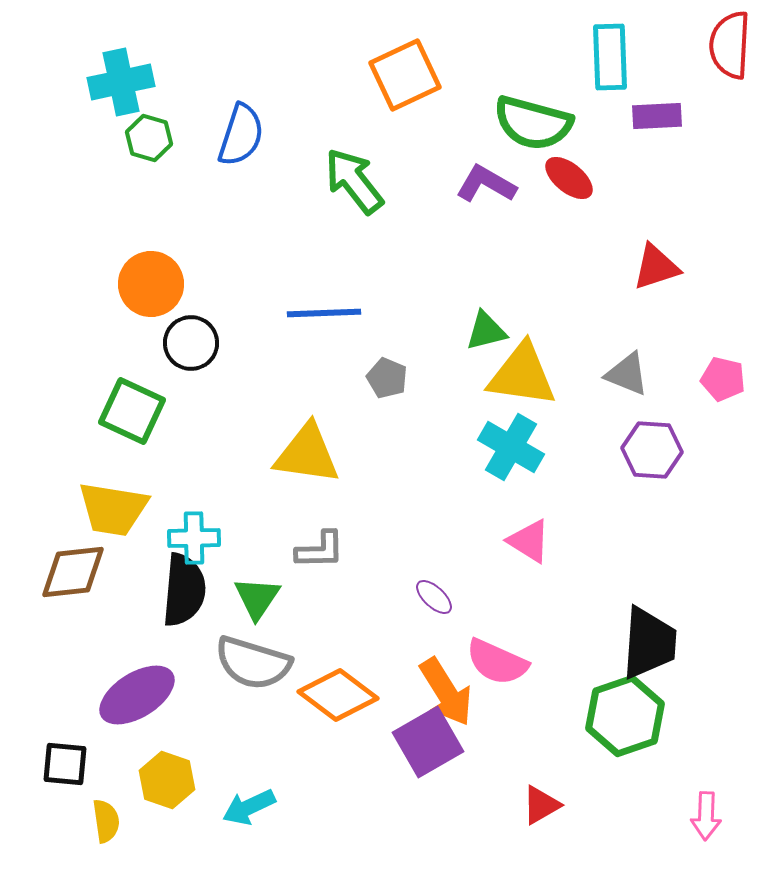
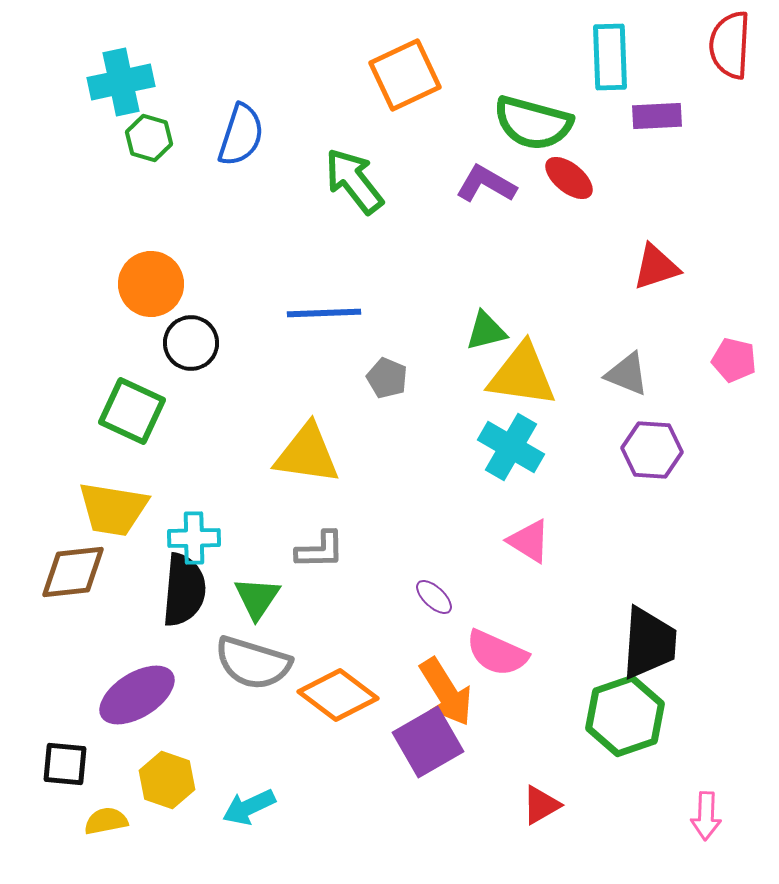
pink pentagon at (723, 379): moved 11 px right, 19 px up
pink semicircle at (497, 662): moved 9 px up
yellow semicircle at (106, 821): rotated 93 degrees counterclockwise
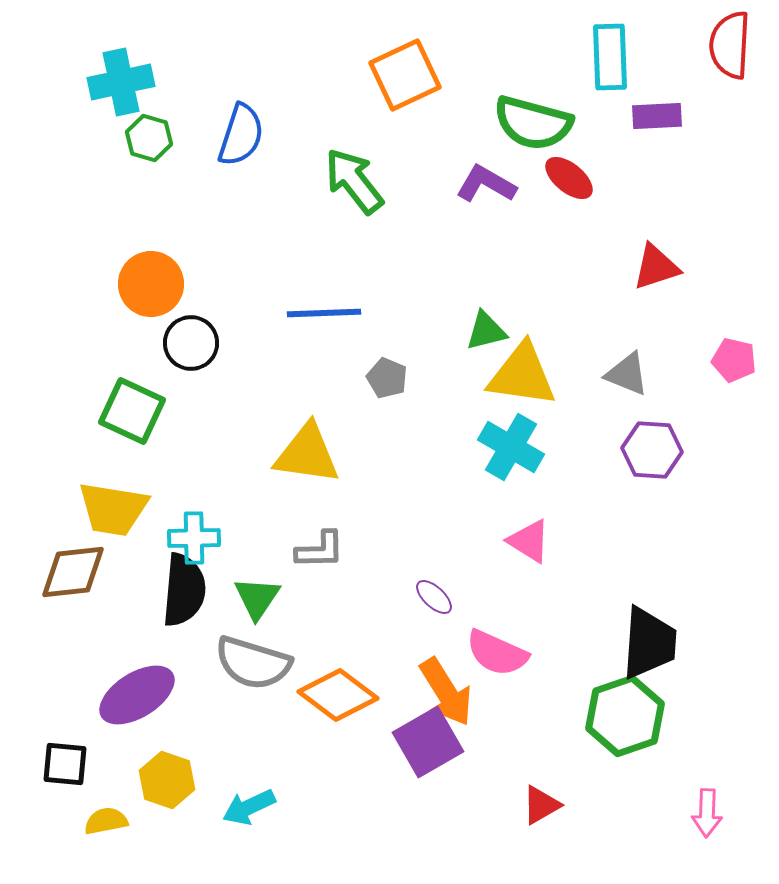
pink arrow at (706, 816): moved 1 px right, 3 px up
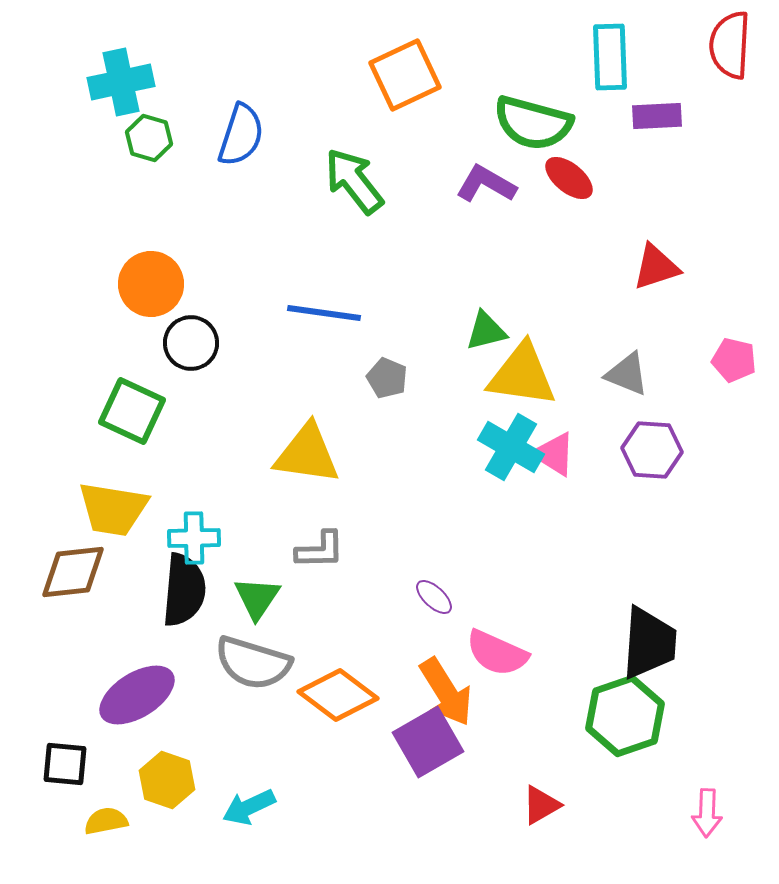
blue line at (324, 313): rotated 10 degrees clockwise
pink triangle at (529, 541): moved 25 px right, 87 px up
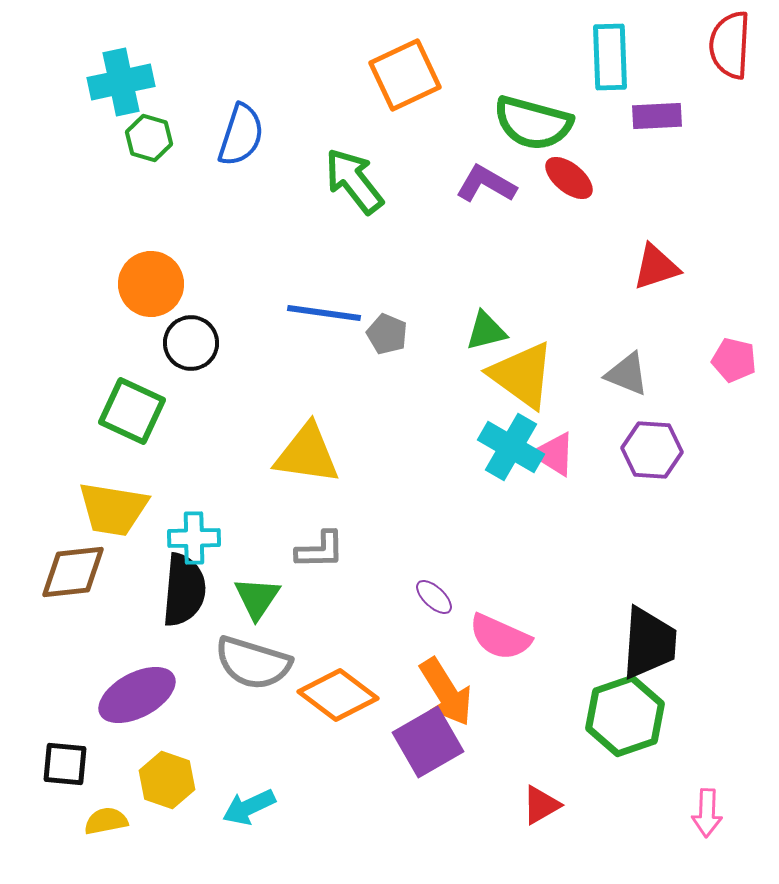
yellow triangle at (522, 375): rotated 28 degrees clockwise
gray pentagon at (387, 378): moved 44 px up
pink semicircle at (497, 653): moved 3 px right, 16 px up
purple ellipse at (137, 695): rotated 4 degrees clockwise
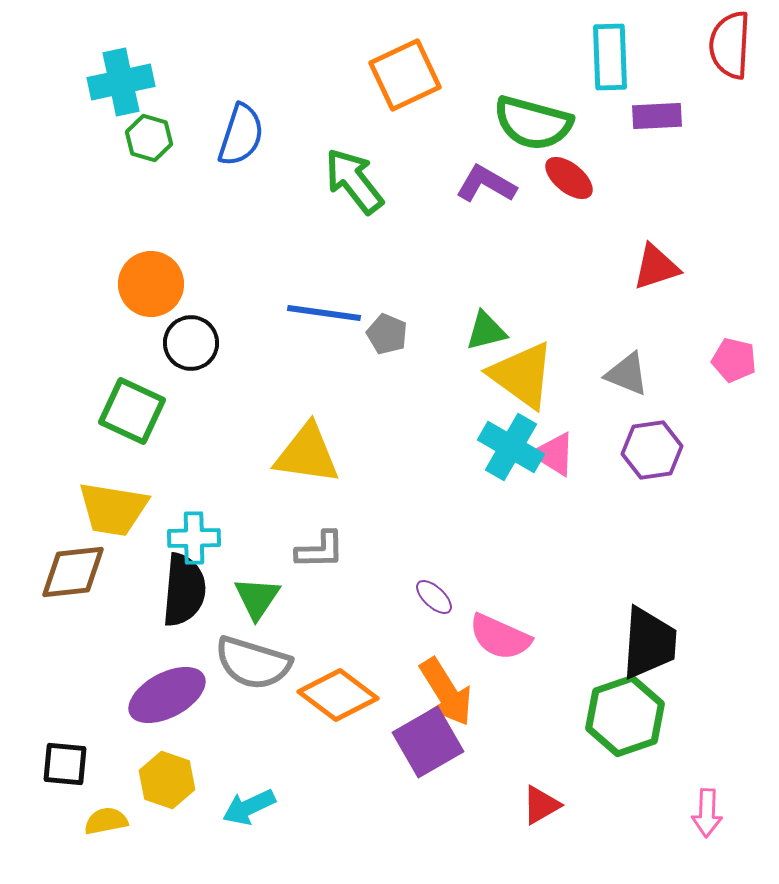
purple hexagon at (652, 450): rotated 12 degrees counterclockwise
purple ellipse at (137, 695): moved 30 px right
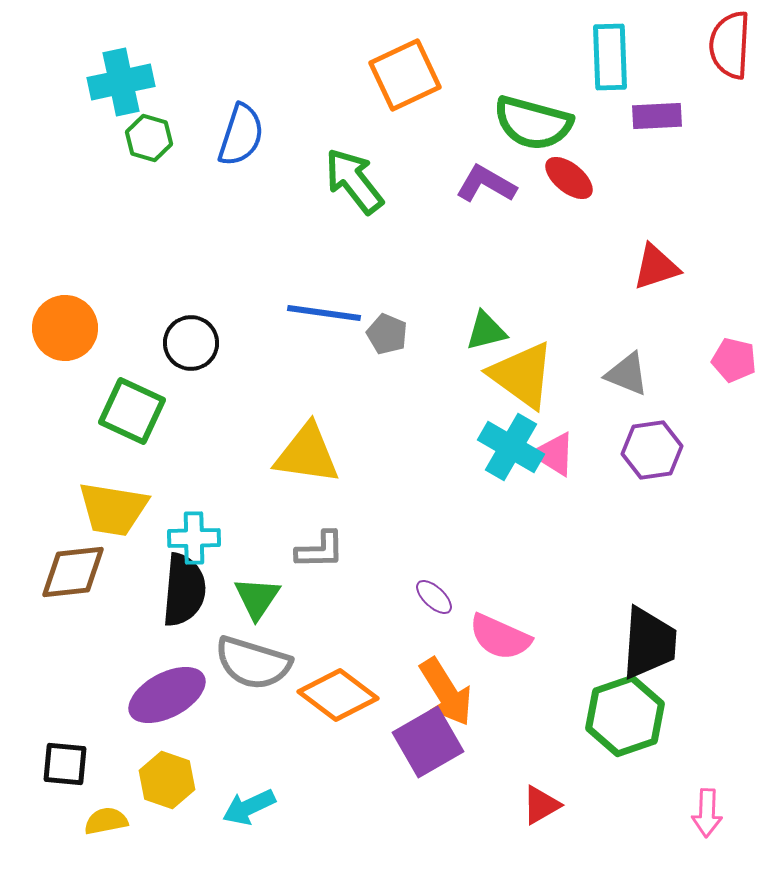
orange circle at (151, 284): moved 86 px left, 44 px down
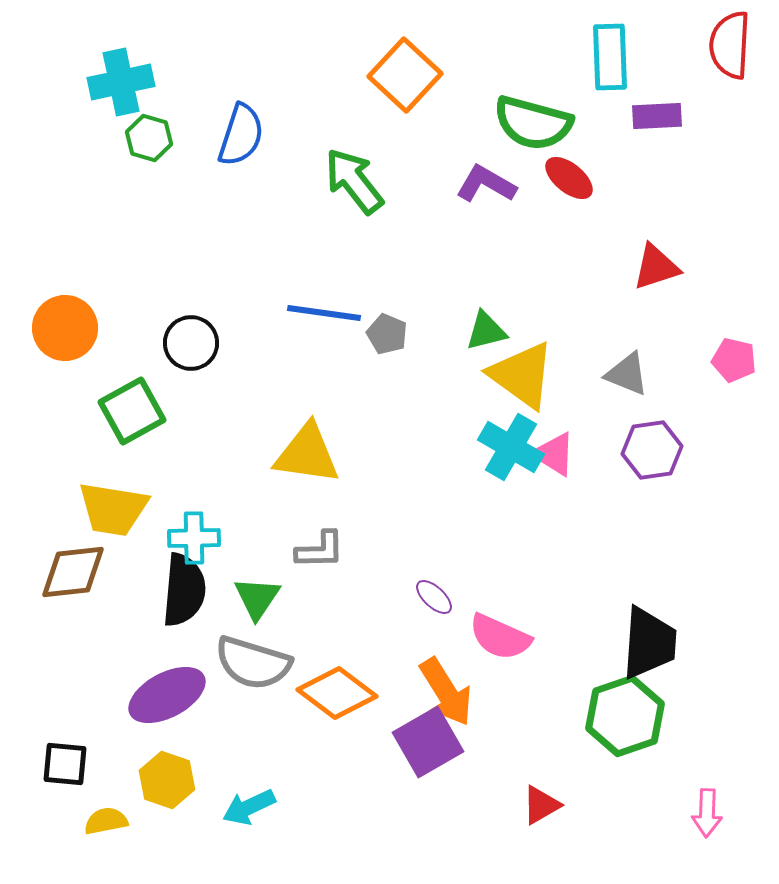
orange square at (405, 75): rotated 22 degrees counterclockwise
green square at (132, 411): rotated 36 degrees clockwise
orange diamond at (338, 695): moved 1 px left, 2 px up
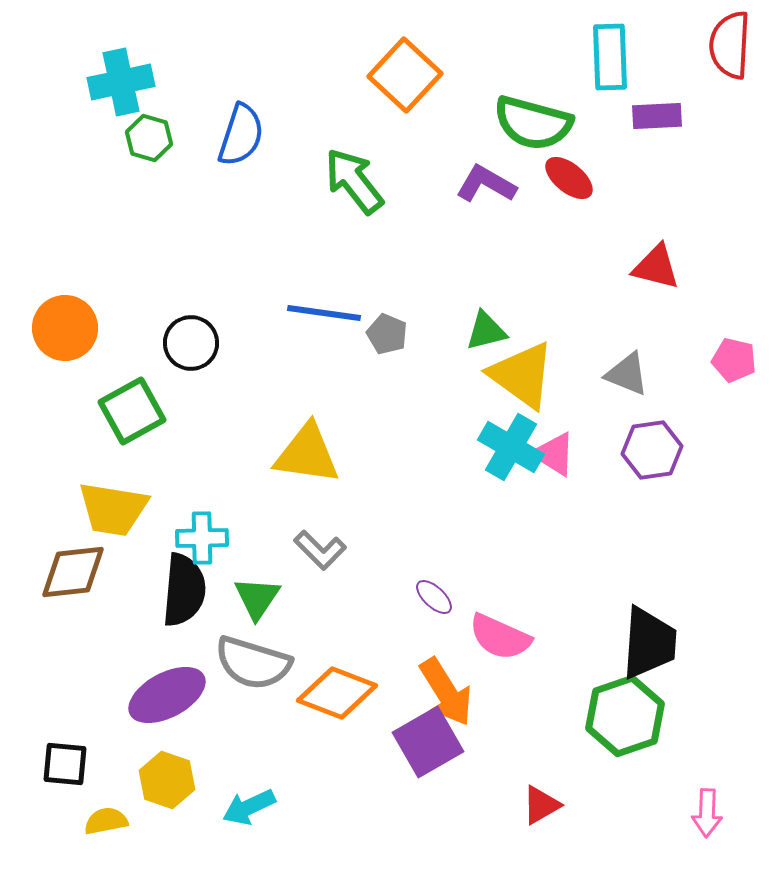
red triangle at (656, 267): rotated 32 degrees clockwise
cyan cross at (194, 538): moved 8 px right
gray L-shape at (320, 550): rotated 46 degrees clockwise
orange diamond at (337, 693): rotated 16 degrees counterclockwise
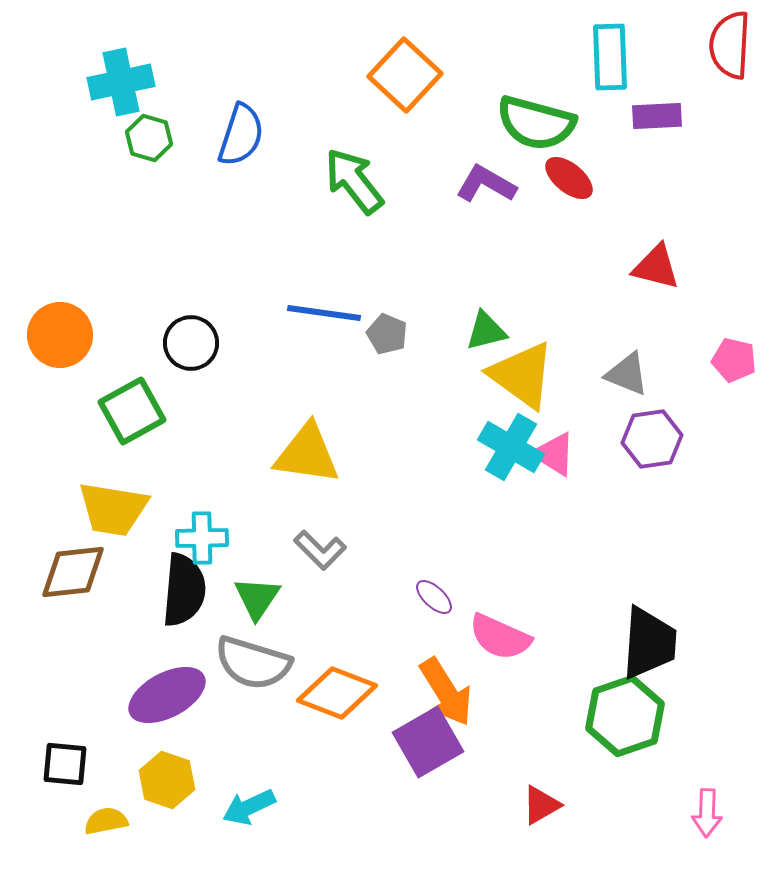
green semicircle at (533, 123): moved 3 px right
orange circle at (65, 328): moved 5 px left, 7 px down
purple hexagon at (652, 450): moved 11 px up
